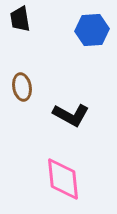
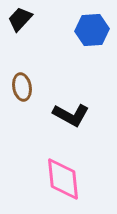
black trapezoid: rotated 52 degrees clockwise
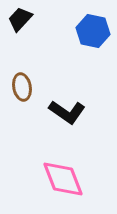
blue hexagon: moved 1 px right, 1 px down; rotated 16 degrees clockwise
black L-shape: moved 4 px left, 3 px up; rotated 6 degrees clockwise
pink diamond: rotated 15 degrees counterclockwise
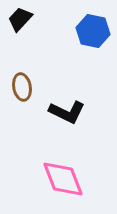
black L-shape: rotated 9 degrees counterclockwise
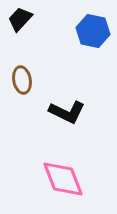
brown ellipse: moved 7 px up
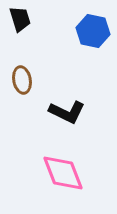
black trapezoid: rotated 120 degrees clockwise
pink diamond: moved 6 px up
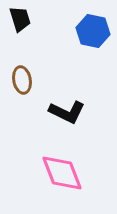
pink diamond: moved 1 px left
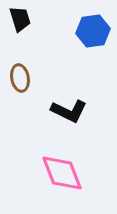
blue hexagon: rotated 20 degrees counterclockwise
brown ellipse: moved 2 px left, 2 px up
black L-shape: moved 2 px right, 1 px up
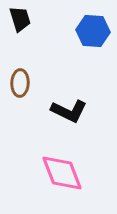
blue hexagon: rotated 12 degrees clockwise
brown ellipse: moved 5 px down; rotated 12 degrees clockwise
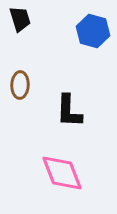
blue hexagon: rotated 12 degrees clockwise
brown ellipse: moved 2 px down
black L-shape: rotated 66 degrees clockwise
